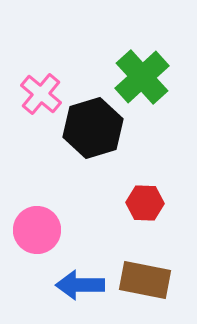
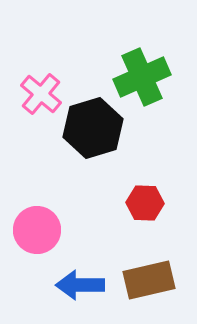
green cross: rotated 18 degrees clockwise
brown rectangle: moved 4 px right; rotated 24 degrees counterclockwise
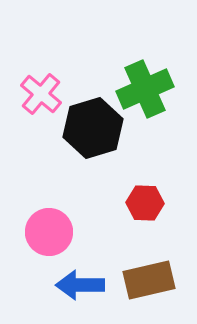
green cross: moved 3 px right, 12 px down
pink circle: moved 12 px right, 2 px down
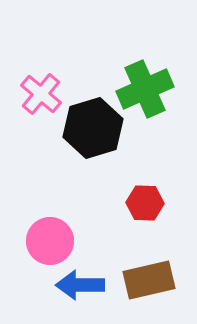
pink circle: moved 1 px right, 9 px down
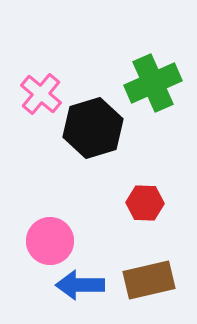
green cross: moved 8 px right, 6 px up
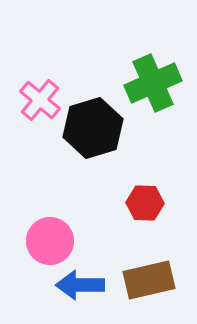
pink cross: moved 1 px left, 6 px down
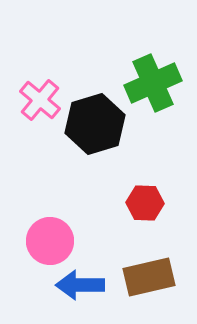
black hexagon: moved 2 px right, 4 px up
brown rectangle: moved 3 px up
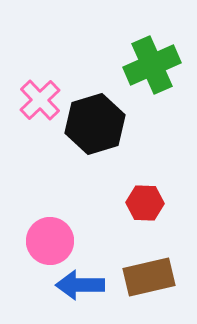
green cross: moved 1 px left, 18 px up
pink cross: rotated 6 degrees clockwise
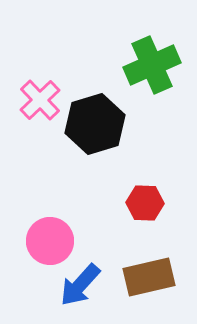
blue arrow: rotated 48 degrees counterclockwise
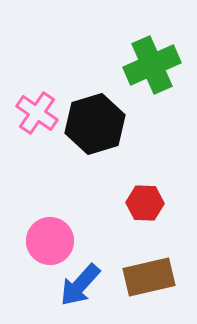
pink cross: moved 3 px left, 13 px down; rotated 12 degrees counterclockwise
